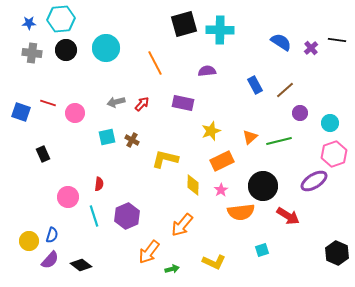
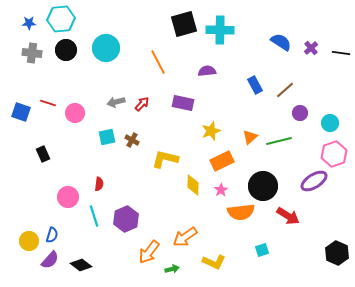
black line at (337, 40): moved 4 px right, 13 px down
orange line at (155, 63): moved 3 px right, 1 px up
purple hexagon at (127, 216): moved 1 px left, 3 px down
orange arrow at (182, 225): moved 3 px right, 12 px down; rotated 15 degrees clockwise
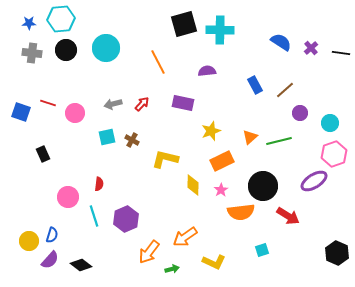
gray arrow at (116, 102): moved 3 px left, 2 px down
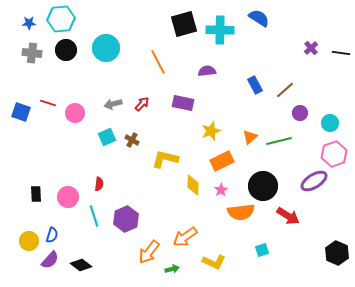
blue semicircle at (281, 42): moved 22 px left, 24 px up
cyan square at (107, 137): rotated 12 degrees counterclockwise
black rectangle at (43, 154): moved 7 px left, 40 px down; rotated 21 degrees clockwise
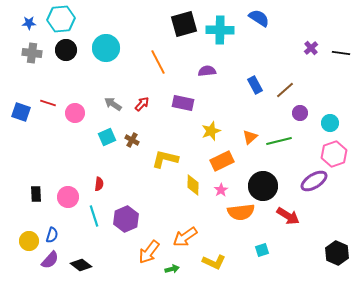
gray arrow at (113, 104): rotated 48 degrees clockwise
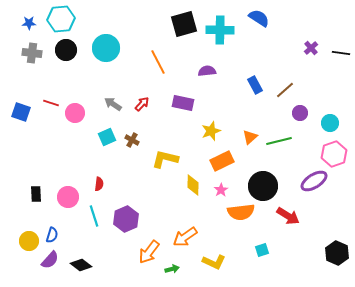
red line at (48, 103): moved 3 px right
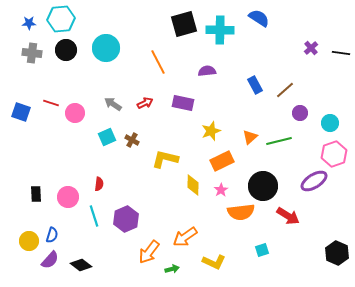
red arrow at (142, 104): moved 3 px right, 1 px up; rotated 21 degrees clockwise
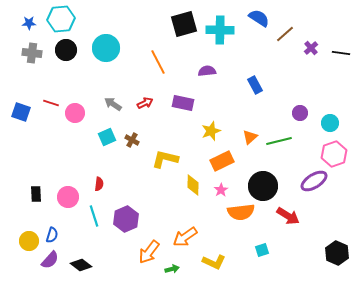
brown line at (285, 90): moved 56 px up
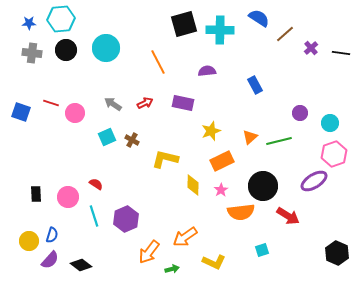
red semicircle at (99, 184): moved 3 px left; rotated 64 degrees counterclockwise
